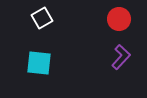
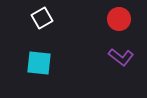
purple L-shape: rotated 85 degrees clockwise
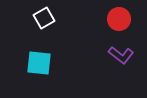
white square: moved 2 px right
purple L-shape: moved 2 px up
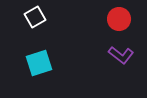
white square: moved 9 px left, 1 px up
cyan square: rotated 24 degrees counterclockwise
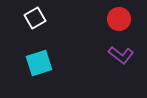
white square: moved 1 px down
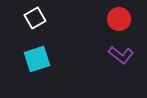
cyan square: moved 2 px left, 4 px up
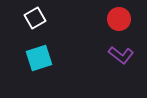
cyan square: moved 2 px right, 1 px up
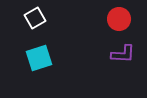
purple L-shape: moved 2 px right, 1 px up; rotated 35 degrees counterclockwise
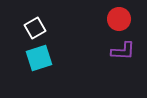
white square: moved 10 px down
purple L-shape: moved 3 px up
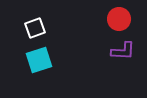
white square: rotated 10 degrees clockwise
cyan square: moved 2 px down
